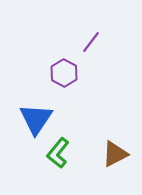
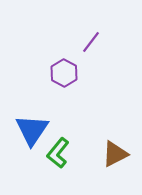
blue triangle: moved 4 px left, 11 px down
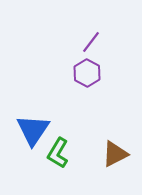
purple hexagon: moved 23 px right
blue triangle: moved 1 px right
green L-shape: rotated 8 degrees counterclockwise
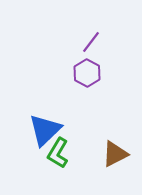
blue triangle: moved 12 px right; rotated 12 degrees clockwise
